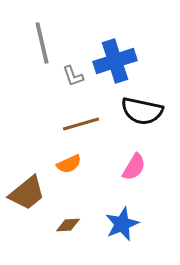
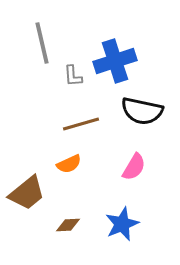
gray L-shape: rotated 15 degrees clockwise
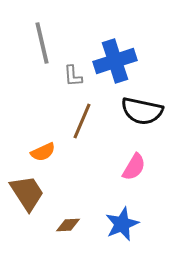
brown line: moved 1 px right, 3 px up; rotated 51 degrees counterclockwise
orange semicircle: moved 26 px left, 12 px up
brown trapezoid: rotated 84 degrees counterclockwise
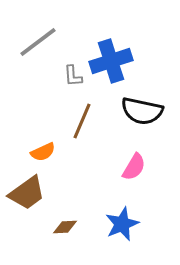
gray line: moved 4 px left, 1 px up; rotated 66 degrees clockwise
blue cross: moved 4 px left
brown trapezoid: rotated 87 degrees clockwise
brown diamond: moved 3 px left, 2 px down
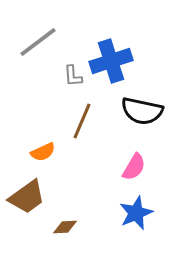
brown trapezoid: moved 4 px down
blue star: moved 14 px right, 11 px up
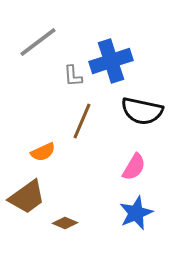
brown diamond: moved 4 px up; rotated 25 degrees clockwise
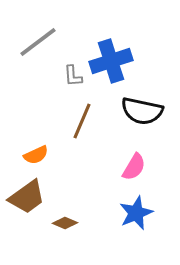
orange semicircle: moved 7 px left, 3 px down
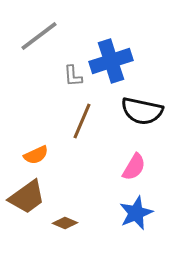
gray line: moved 1 px right, 6 px up
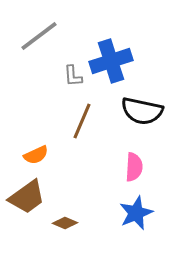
pink semicircle: rotated 28 degrees counterclockwise
